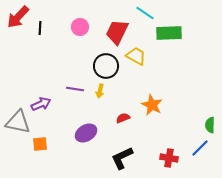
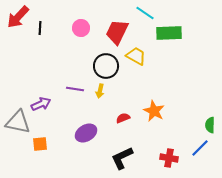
pink circle: moved 1 px right, 1 px down
orange star: moved 2 px right, 6 px down
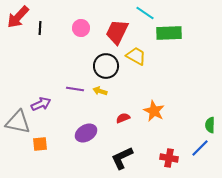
yellow arrow: rotated 96 degrees clockwise
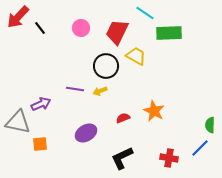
black line: rotated 40 degrees counterclockwise
yellow arrow: rotated 40 degrees counterclockwise
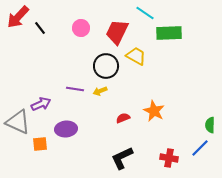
gray triangle: rotated 12 degrees clockwise
purple ellipse: moved 20 px left, 4 px up; rotated 25 degrees clockwise
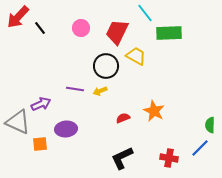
cyan line: rotated 18 degrees clockwise
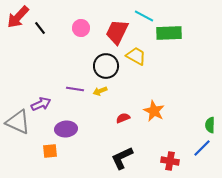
cyan line: moved 1 px left, 3 px down; rotated 24 degrees counterclockwise
orange square: moved 10 px right, 7 px down
blue line: moved 2 px right
red cross: moved 1 px right, 3 px down
